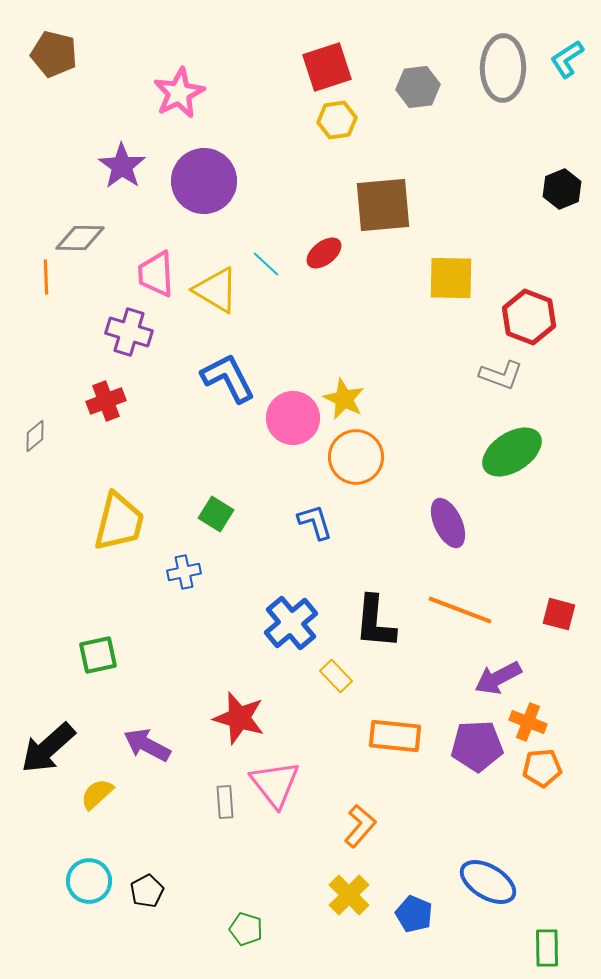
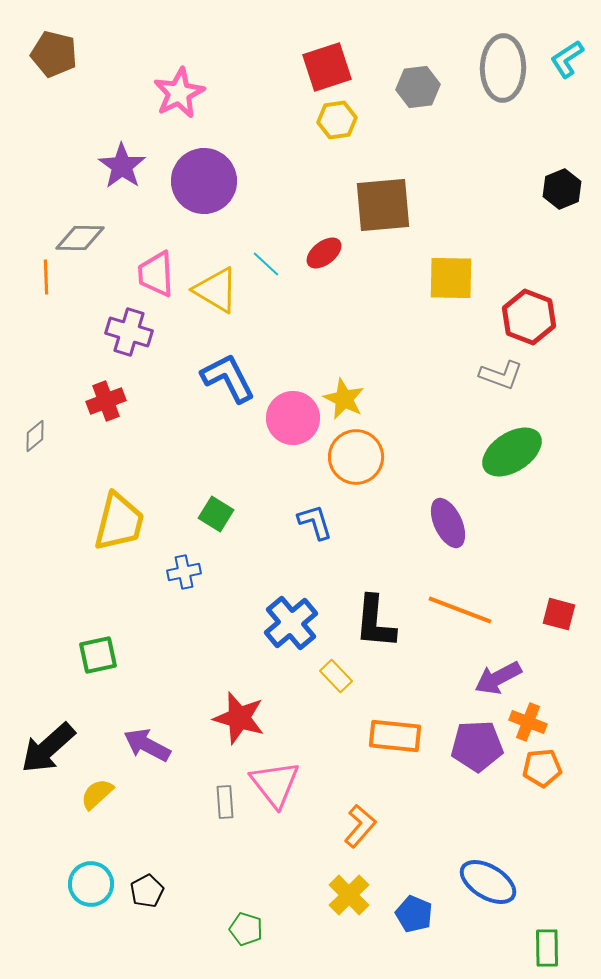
cyan circle at (89, 881): moved 2 px right, 3 px down
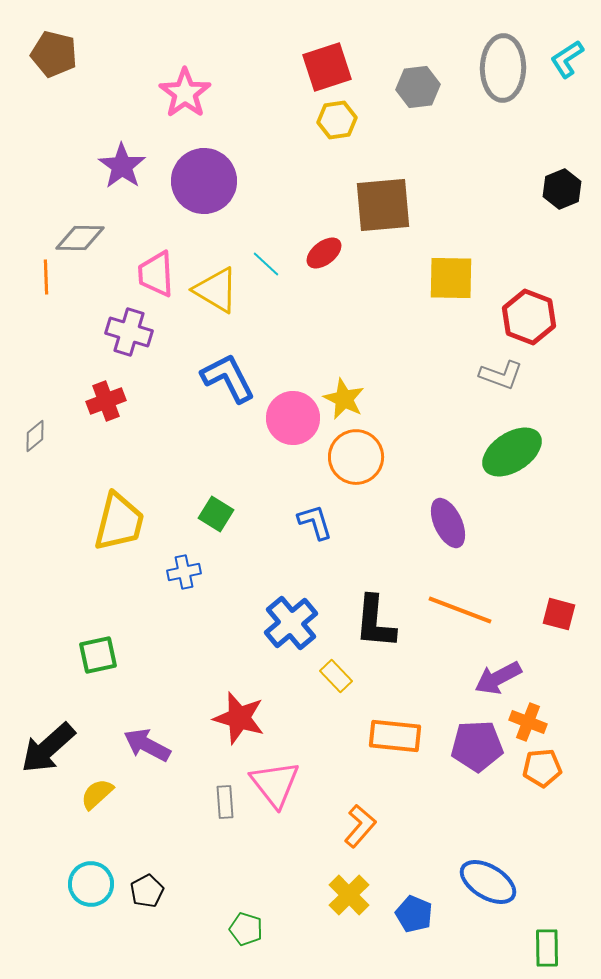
pink star at (179, 93): moved 6 px right; rotated 9 degrees counterclockwise
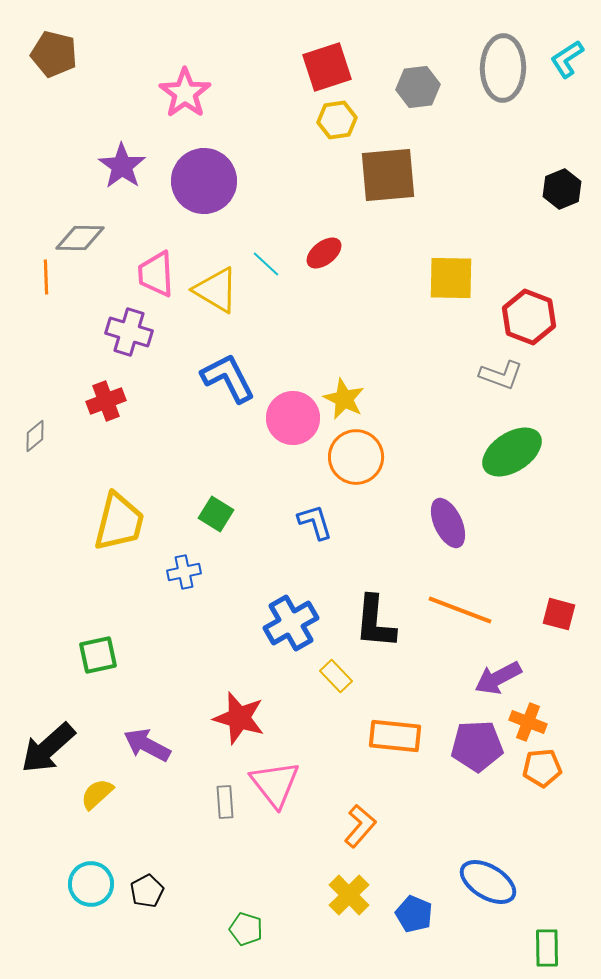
brown square at (383, 205): moved 5 px right, 30 px up
blue cross at (291, 623): rotated 10 degrees clockwise
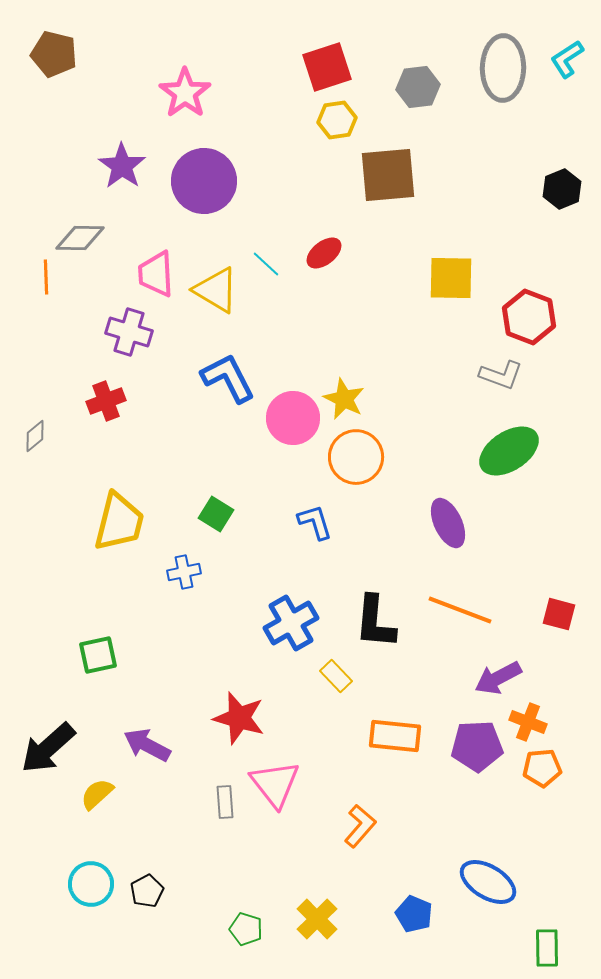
green ellipse at (512, 452): moved 3 px left, 1 px up
yellow cross at (349, 895): moved 32 px left, 24 px down
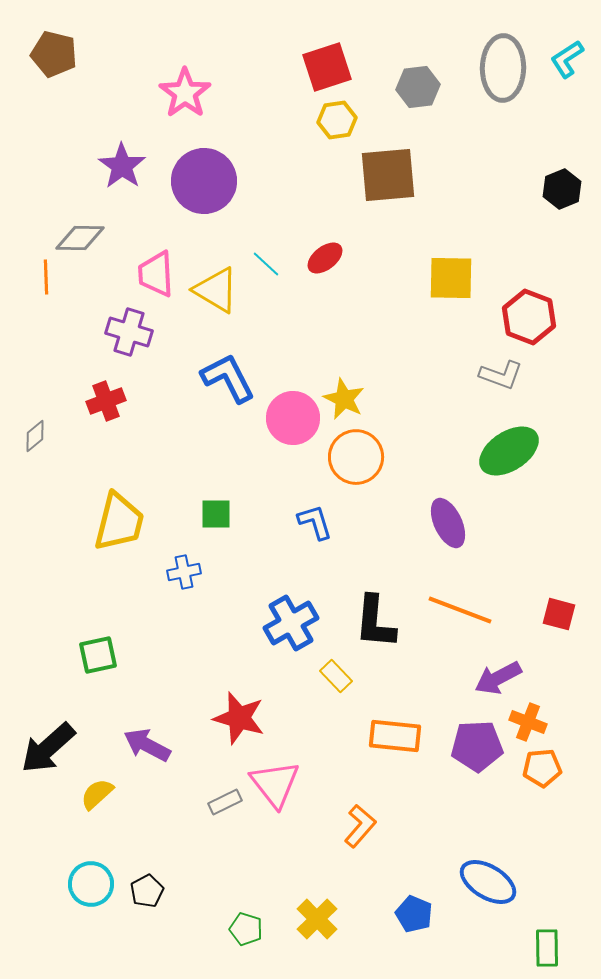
red ellipse at (324, 253): moved 1 px right, 5 px down
green square at (216, 514): rotated 32 degrees counterclockwise
gray rectangle at (225, 802): rotated 68 degrees clockwise
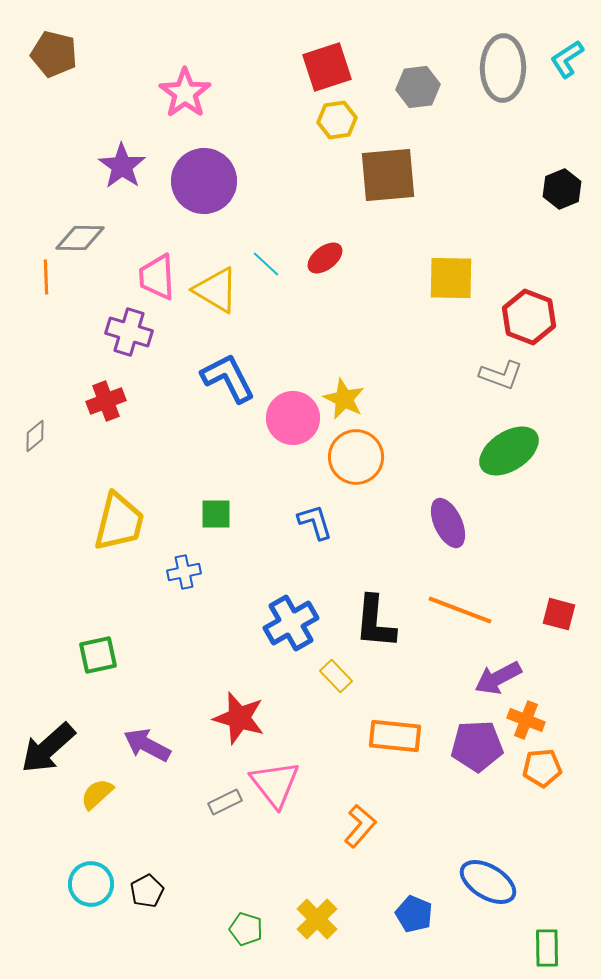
pink trapezoid at (156, 274): moved 1 px right, 3 px down
orange cross at (528, 722): moved 2 px left, 2 px up
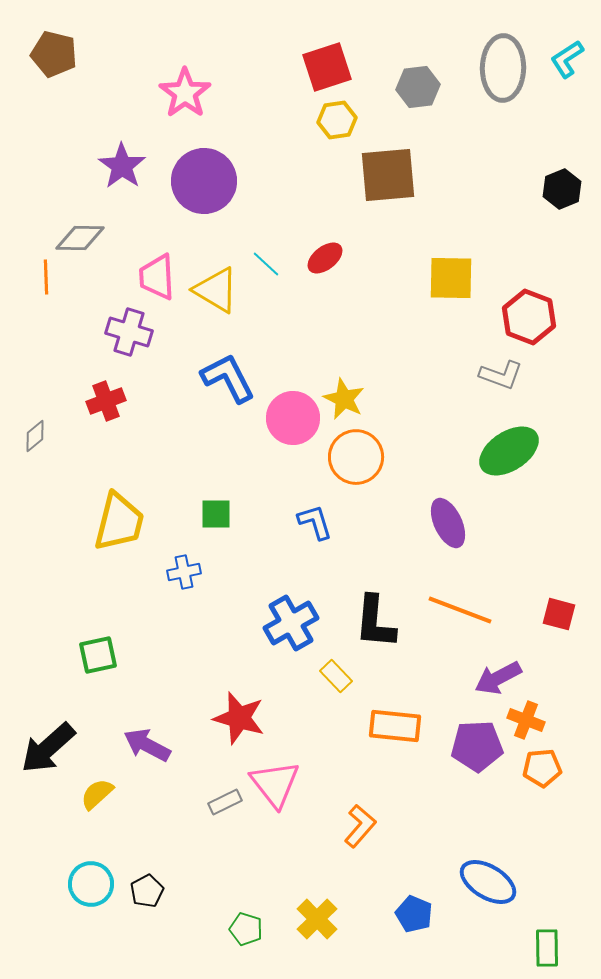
orange rectangle at (395, 736): moved 10 px up
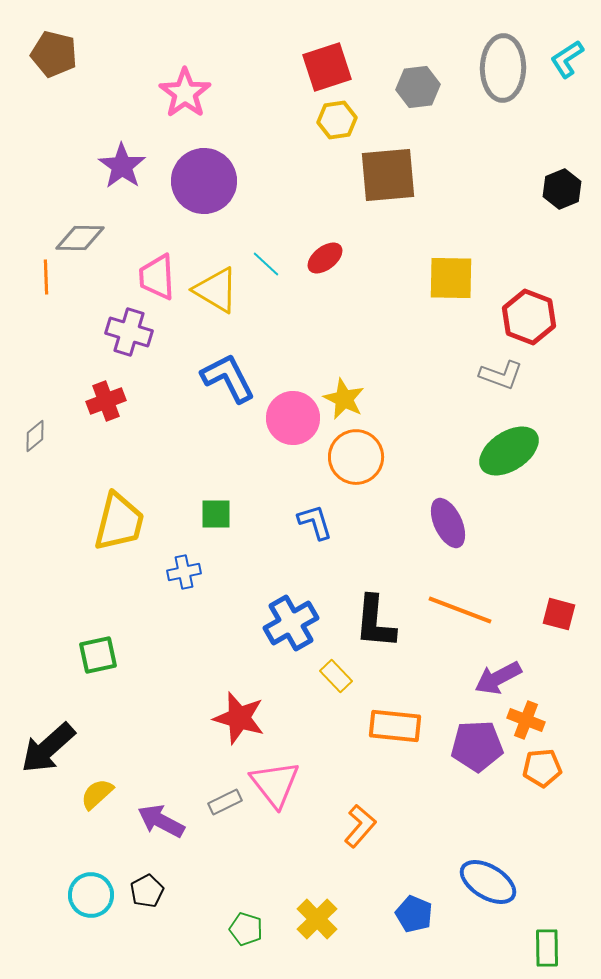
purple arrow at (147, 745): moved 14 px right, 76 px down
cyan circle at (91, 884): moved 11 px down
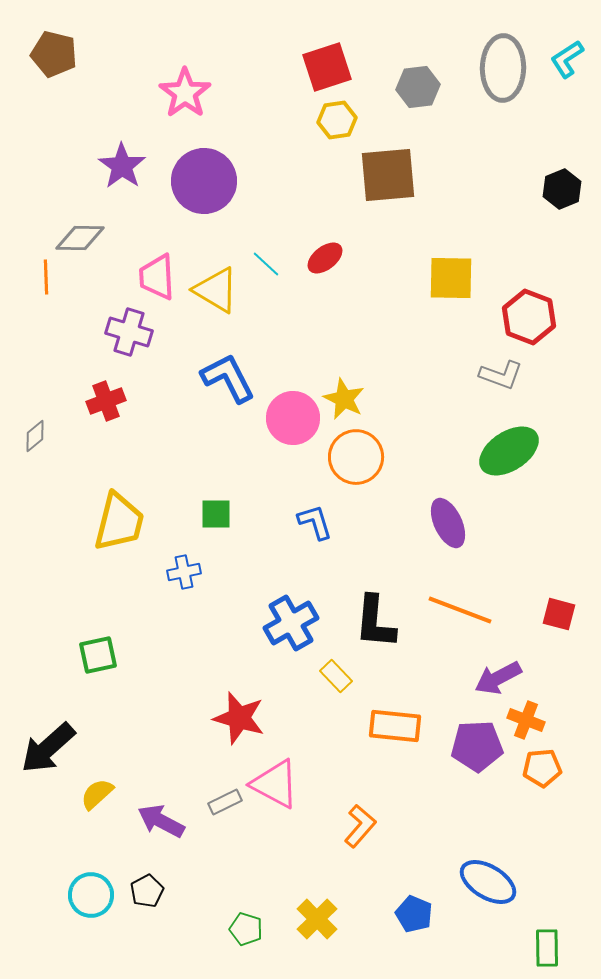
pink triangle at (275, 784): rotated 24 degrees counterclockwise
